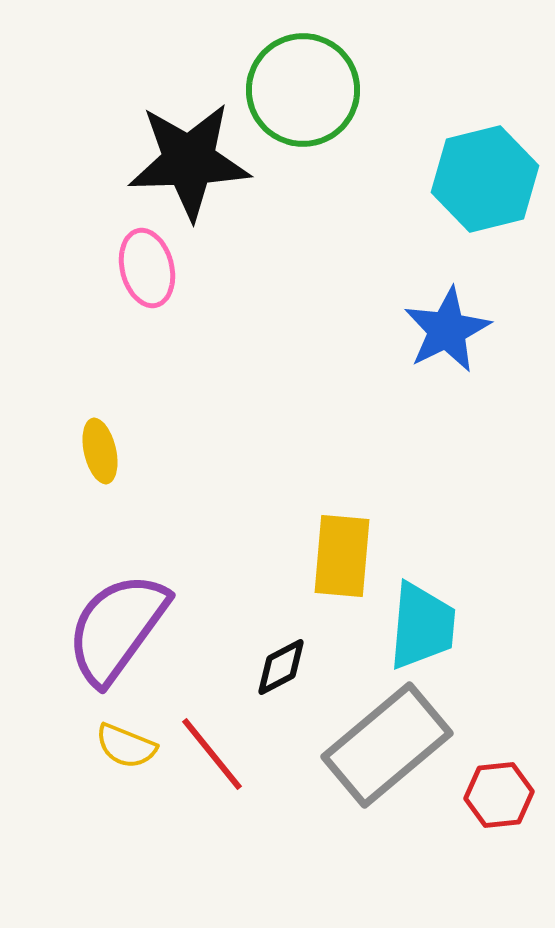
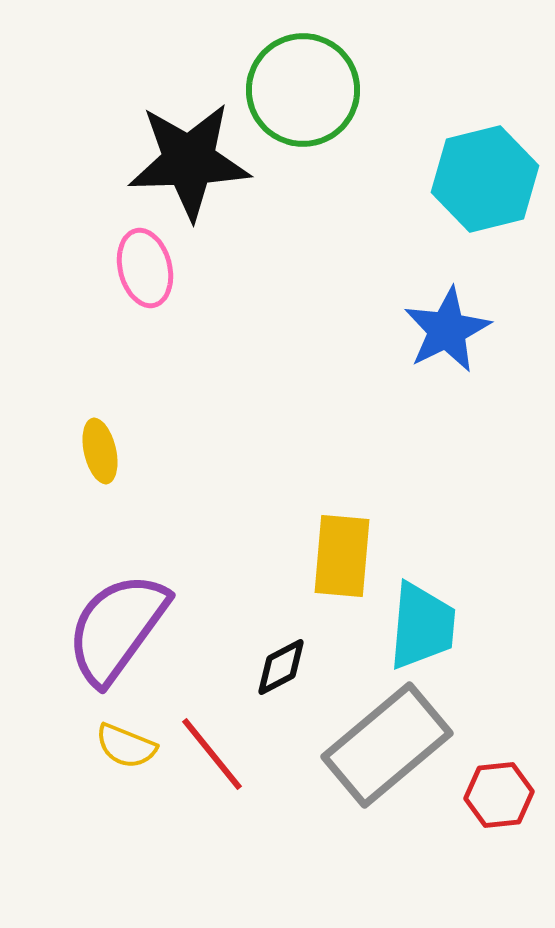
pink ellipse: moved 2 px left
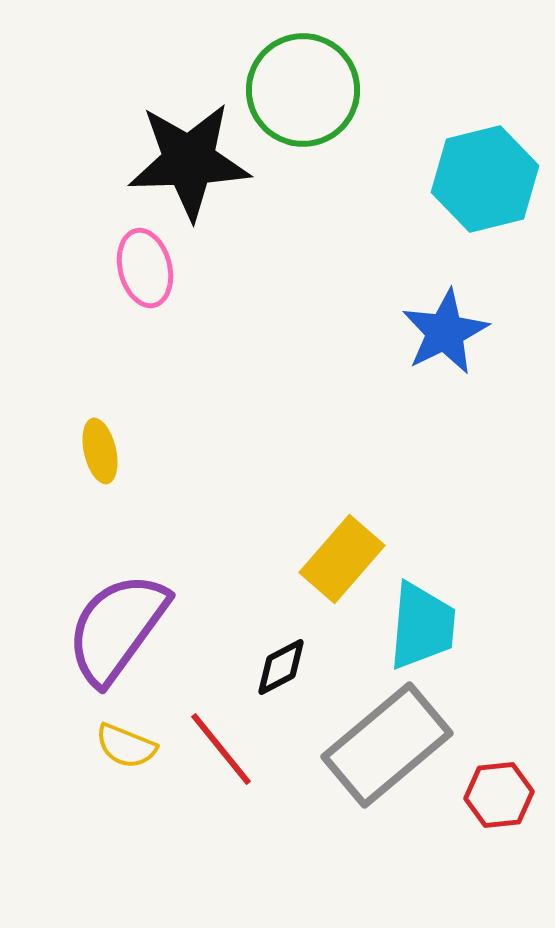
blue star: moved 2 px left, 2 px down
yellow rectangle: moved 3 px down; rotated 36 degrees clockwise
red line: moved 9 px right, 5 px up
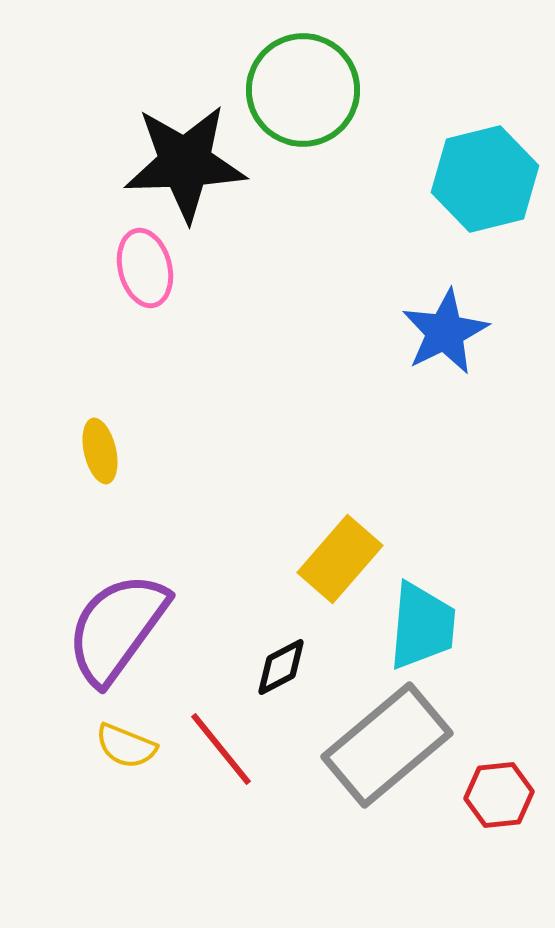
black star: moved 4 px left, 2 px down
yellow rectangle: moved 2 px left
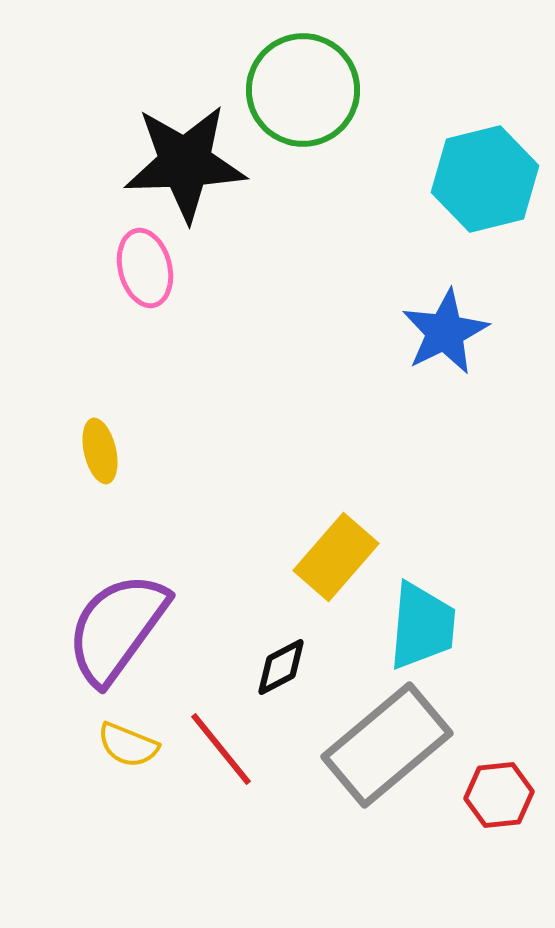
yellow rectangle: moved 4 px left, 2 px up
yellow semicircle: moved 2 px right, 1 px up
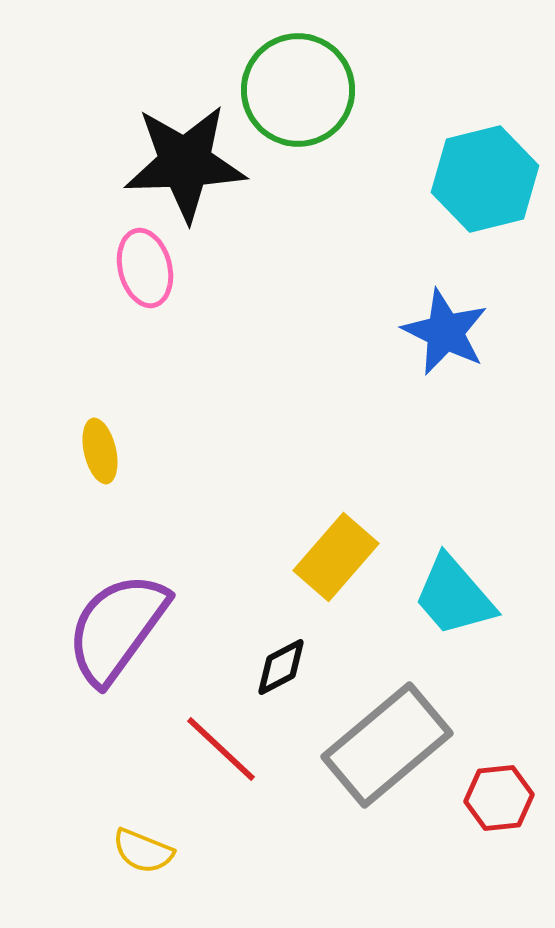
green circle: moved 5 px left
blue star: rotated 20 degrees counterclockwise
cyan trapezoid: moved 32 px right, 30 px up; rotated 134 degrees clockwise
yellow semicircle: moved 15 px right, 106 px down
red line: rotated 8 degrees counterclockwise
red hexagon: moved 3 px down
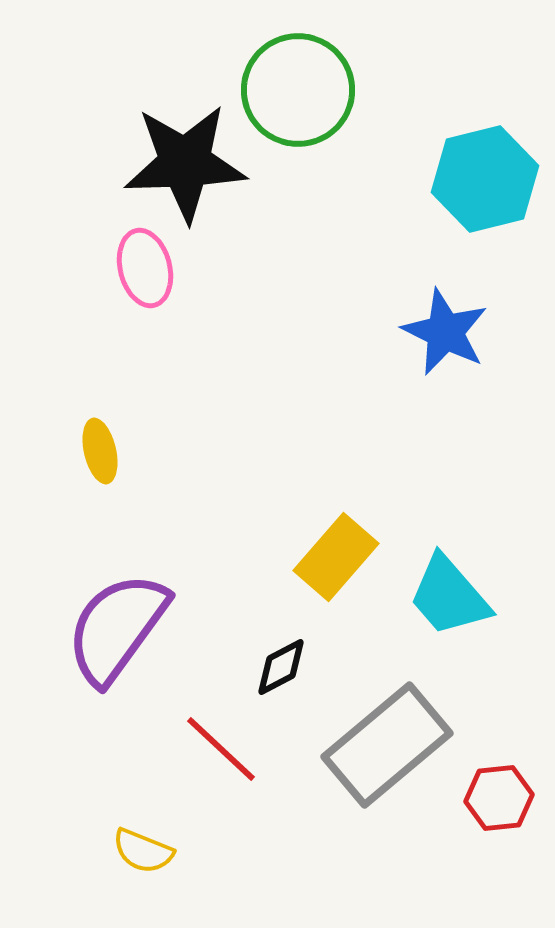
cyan trapezoid: moved 5 px left
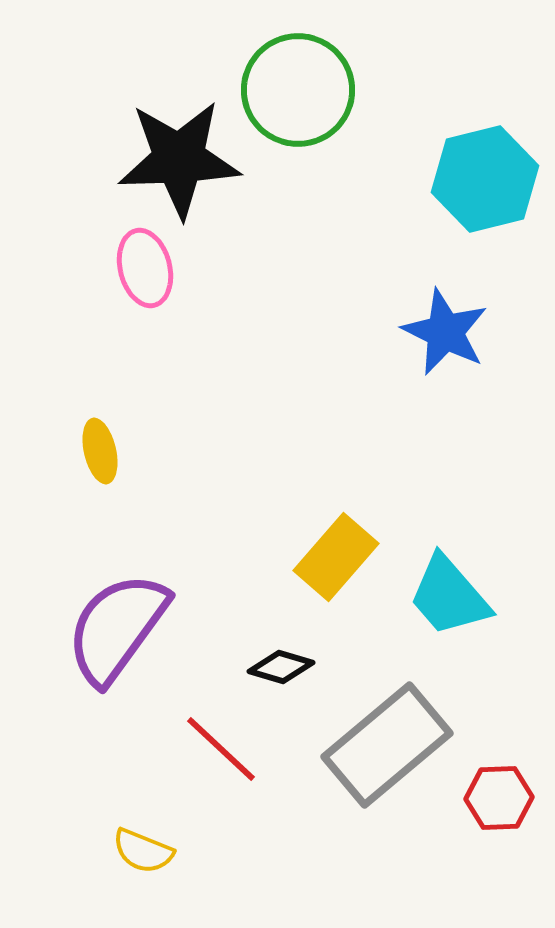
black star: moved 6 px left, 4 px up
black diamond: rotated 44 degrees clockwise
red hexagon: rotated 4 degrees clockwise
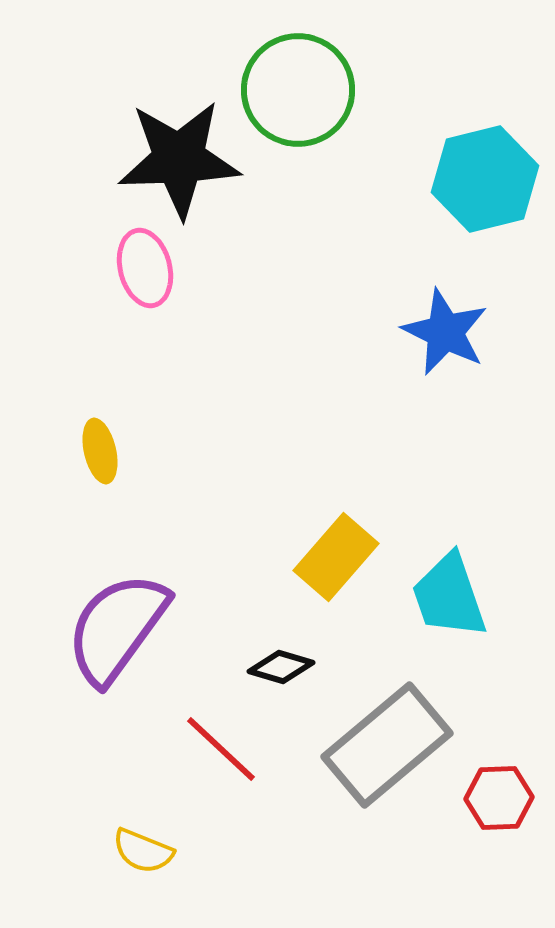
cyan trapezoid: rotated 22 degrees clockwise
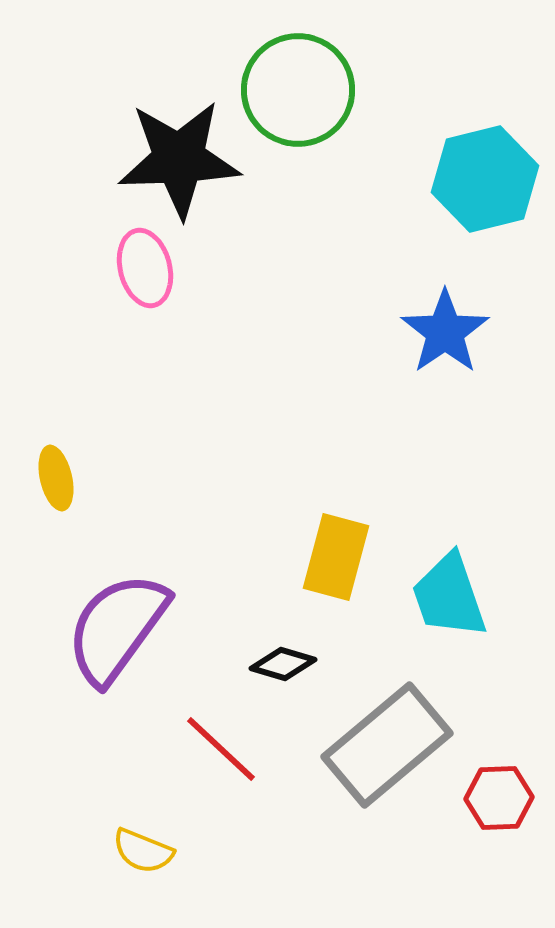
blue star: rotated 12 degrees clockwise
yellow ellipse: moved 44 px left, 27 px down
yellow rectangle: rotated 26 degrees counterclockwise
black diamond: moved 2 px right, 3 px up
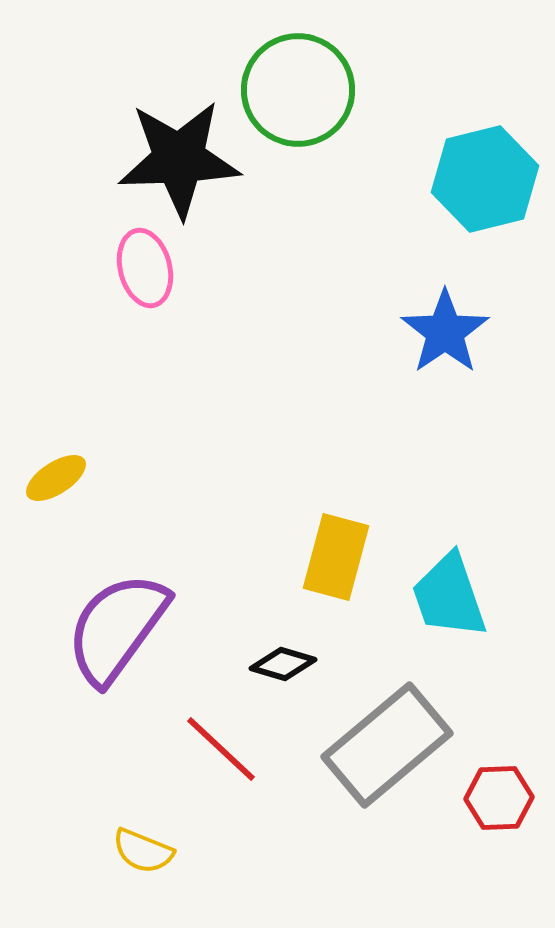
yellow ellipse: rotated 70 degrees clockwise
